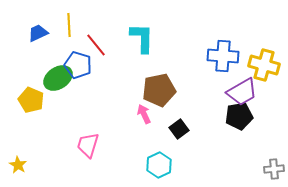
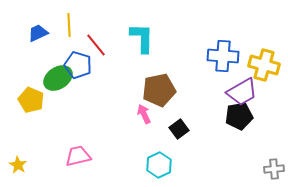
pink trapezoid: moved 10 px left, 11 px down; rotated 60 degrees clockwise
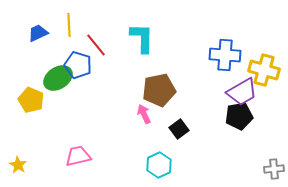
blue cross: moved 2 px right, 1 px up
yellow cross: moved 5 px down
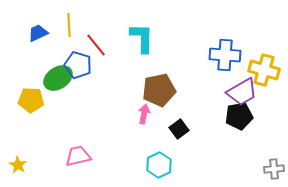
yellow pentagon: rotated 20 degrees counterclockwise
pink arrow: rotated 36 degrees clockwise
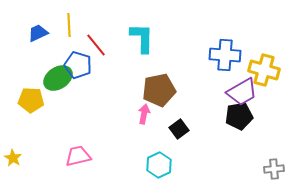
yellow star: moved 5 px left, 7 px up
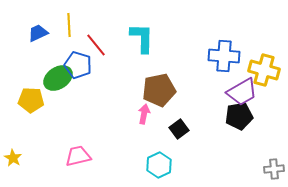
blue cross: moved 1 px left, 1 px down
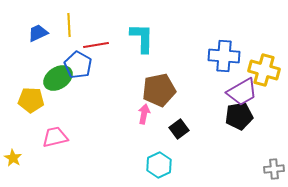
red line: rotated 60 degrees counterclockwise
blue pentagon: rotated 12 degrees clockwise
pink trapezoid: moved 23 px left, 19 px up
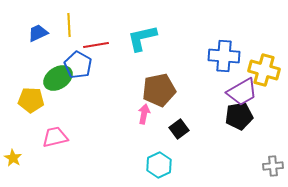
cyan L-shape: rotated 104 degrees counterclockwise
gray cross: moved 1 px left, 3 px up
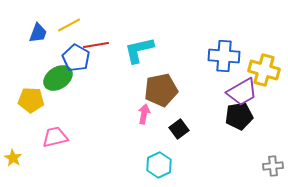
yellow line: rotated 65 degrees clockwise
blue trapezoid: rotated 135 degrees clockwise
cyan L-shape: moved 3 px left, 12 px down
blue pentagon: moved 2 px left, 7 px up
brown pentagon: moved 2 px right
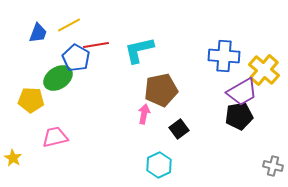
yellow cross: rotated 24 degrees clockwise
gray cross: rotated 18 degrees clockwise
